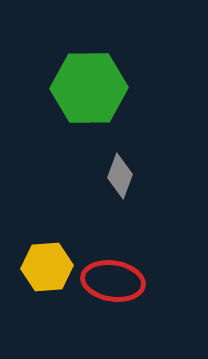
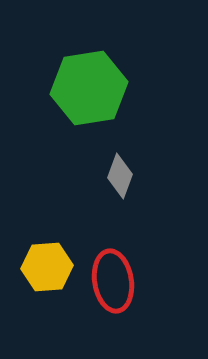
green hexagon: rotated 8 degrees counterclockwise
red ellipse: rotated 72 degrees clockwise
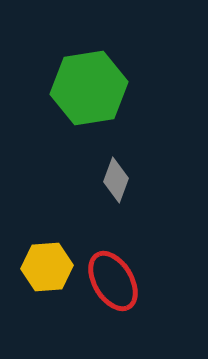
gray diamond: moved 4 px left, 4 px down
red ellipse: rotated 22 degrees counterclockwise
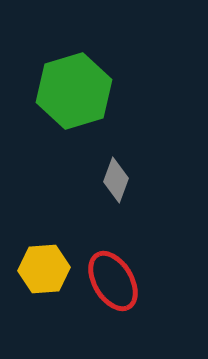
green hexagon: moved 15 px left, 3 px down; rotated 8 degrees counterclockwise
yellow hexagon: moved 3 px left, 2 px down
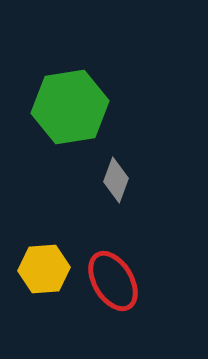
green hexagon: moved 4 px left, 16 px down; rotated 8 degrees clockwise
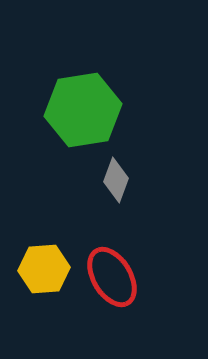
green hexagon: moved 13 px right, 3 px down
red ellipse: moved 1 px left, 4 px up
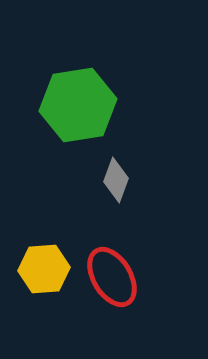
green hexagon: moved 5 px left, 5 px up
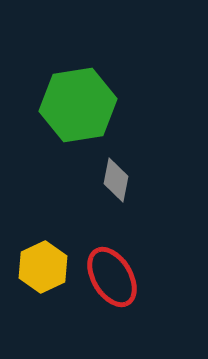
gray diamond: rotated 9 degrees counterclockwise
yellow hexagon: moved 1 px left, 2 px up; rotated 21 degrees counterclockwise
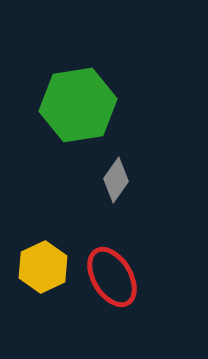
gray diamond: rotated 24 degrees clockwise
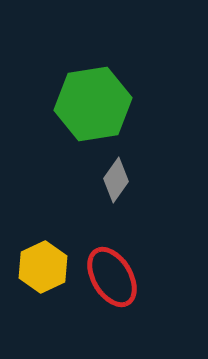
green hexagon: moved 15 px right, 1 px up
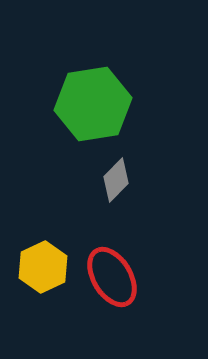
gray diamond: rotated 9 degrees clockwise
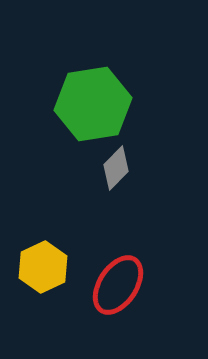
gray diamond: moved 12 px up
red ellipse: moved 6 px right, 8 px down; rotated 64 degrees clockwise
